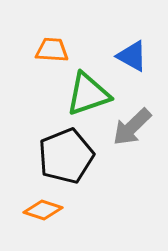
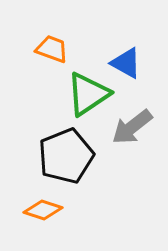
orange trapezoid: moved 1 px up; rotated 16 degrees clockwise
blue triangle: moved 6 px left, 7 px down
green triangle: rotated 15 degrees counterclockwise
gray arrow: rotated 6 degrees clockwise
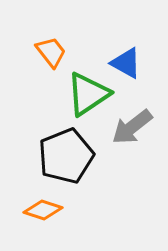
orange trapezoid: moved 1 px left, 3 px down; rotated 32 degrees clockwise
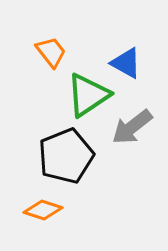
green triangle: moved 1 px down
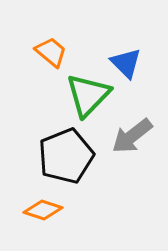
orange trapezoid: rotated 12 degrees counterclockwise
blue triangle: rotated 16 degrees clockwise
green triangle: rotated 12 degrees counterclockwise
gray arrow: moved 9 px down
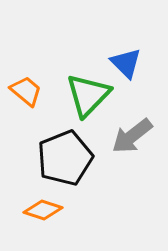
orange trapezoid: moved 25 px left, 39 px down
black pentagon: moved 1 px left, 2 px down
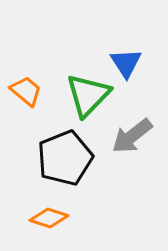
blue triangle: rotated 12 degrees clockwise
orange diamond: moved 6 px right, 8 px down
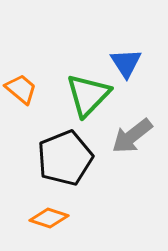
orange trapezoid: moved 5 px left, 2 px up
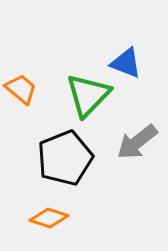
blue triangle: rotated 36 degrees counterclockwise
gray arrow: moved 5 px right, 6 px down
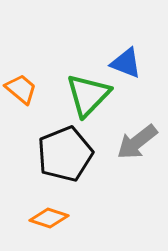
black pentagon: moved 4 px up
